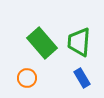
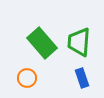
blue rectangle: rotated 12 degrees clockwise
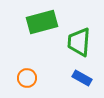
green rectangle: moved 21 px up; rotated 64 degrees counterclockwise
blue rectangle: rotated 42 degrees counterclockwise
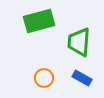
green rectangle: moved 3 px left, 1 px up
orange circle: moved 17 px right
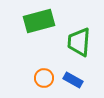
blue rectangle: moved 9 px left, 2 px down
